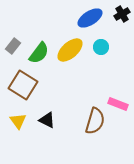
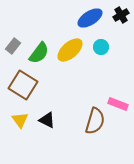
black cross: moved 1 px left, 1 px down
yellow triangle: moved 2 px right, 1 px up
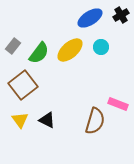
brown square: rotated 20 degrees clockwise
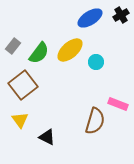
cyan circle: moved 5 px left, 15 px down
black triangle: moved 17 px down
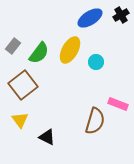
yellow ellipse: rotated 20 degrees counterclockwise
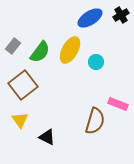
green semicircle: moved 1 px right, 1 px up
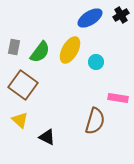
gray rectangle: moved 1 px right, 1 px down; rotated 28 degrees counterclockwise
brown square: rotated 16 degrees counterclockwise
pink rectangle: moved 6 px up; rotated 12 degrees counterclockwise
yellow triangle: rotated 12 degrees counterclockwise
